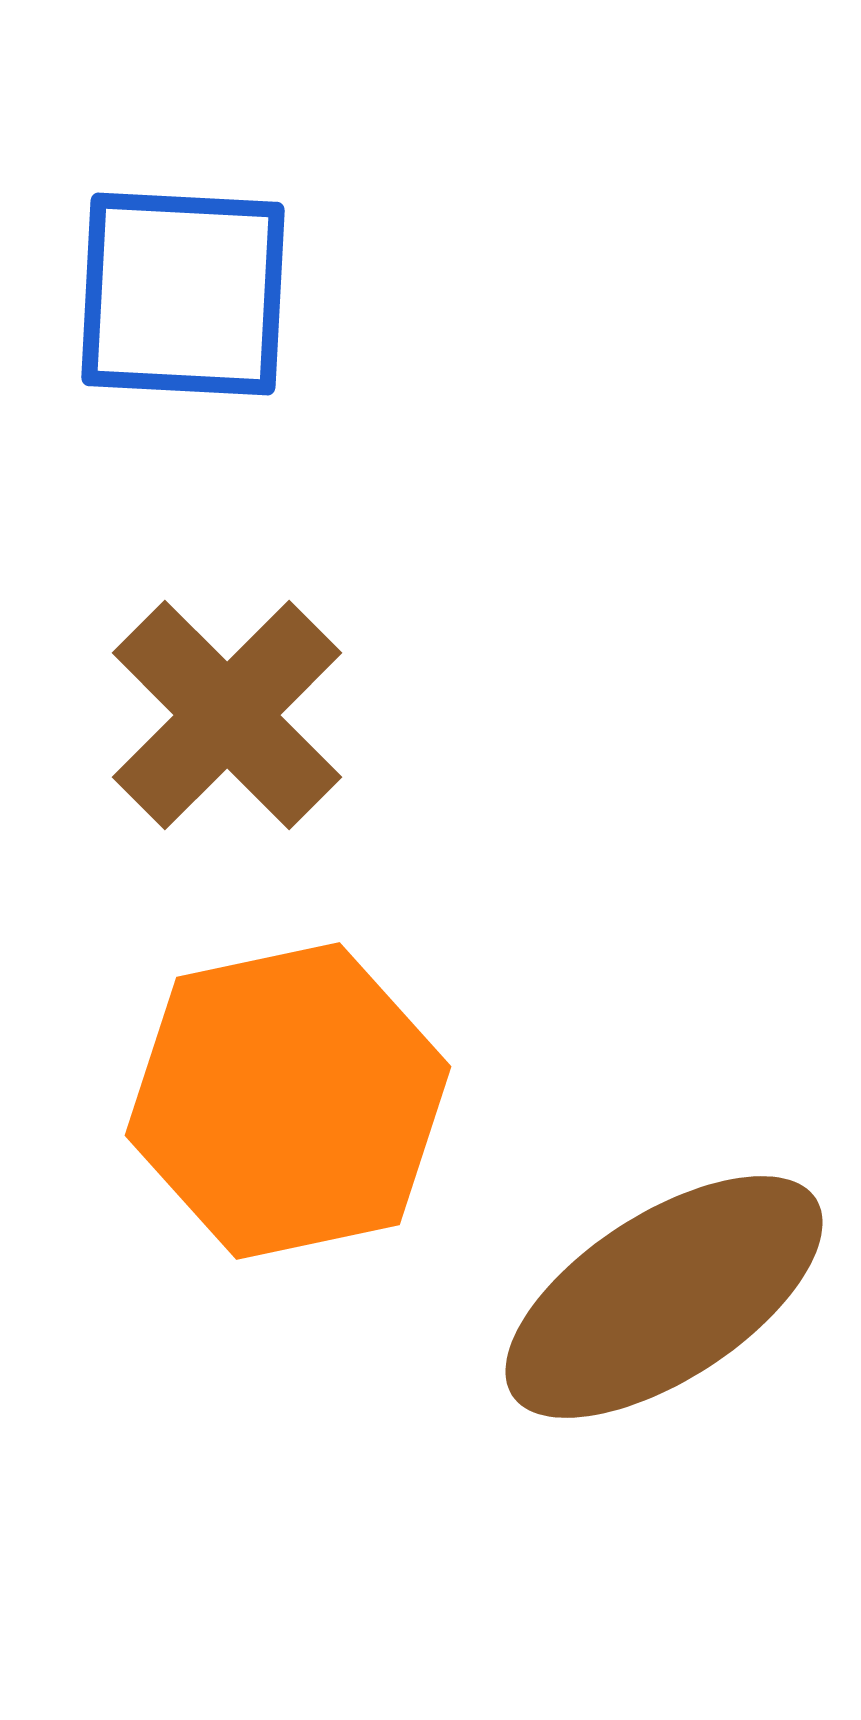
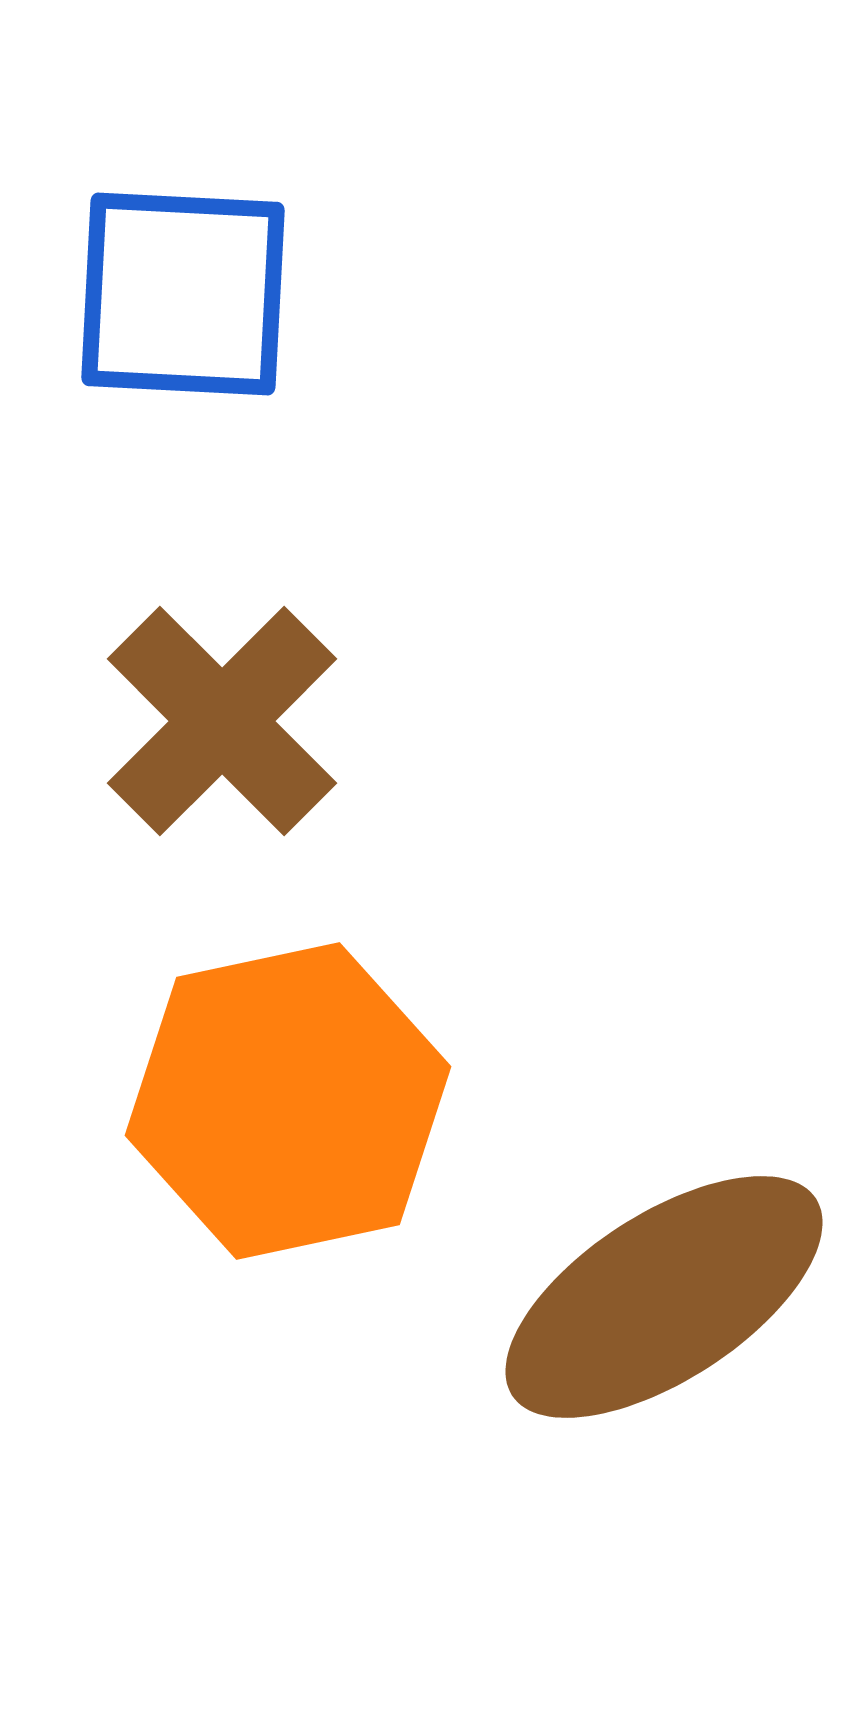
brown cross: moved 5 px left, 6 px down
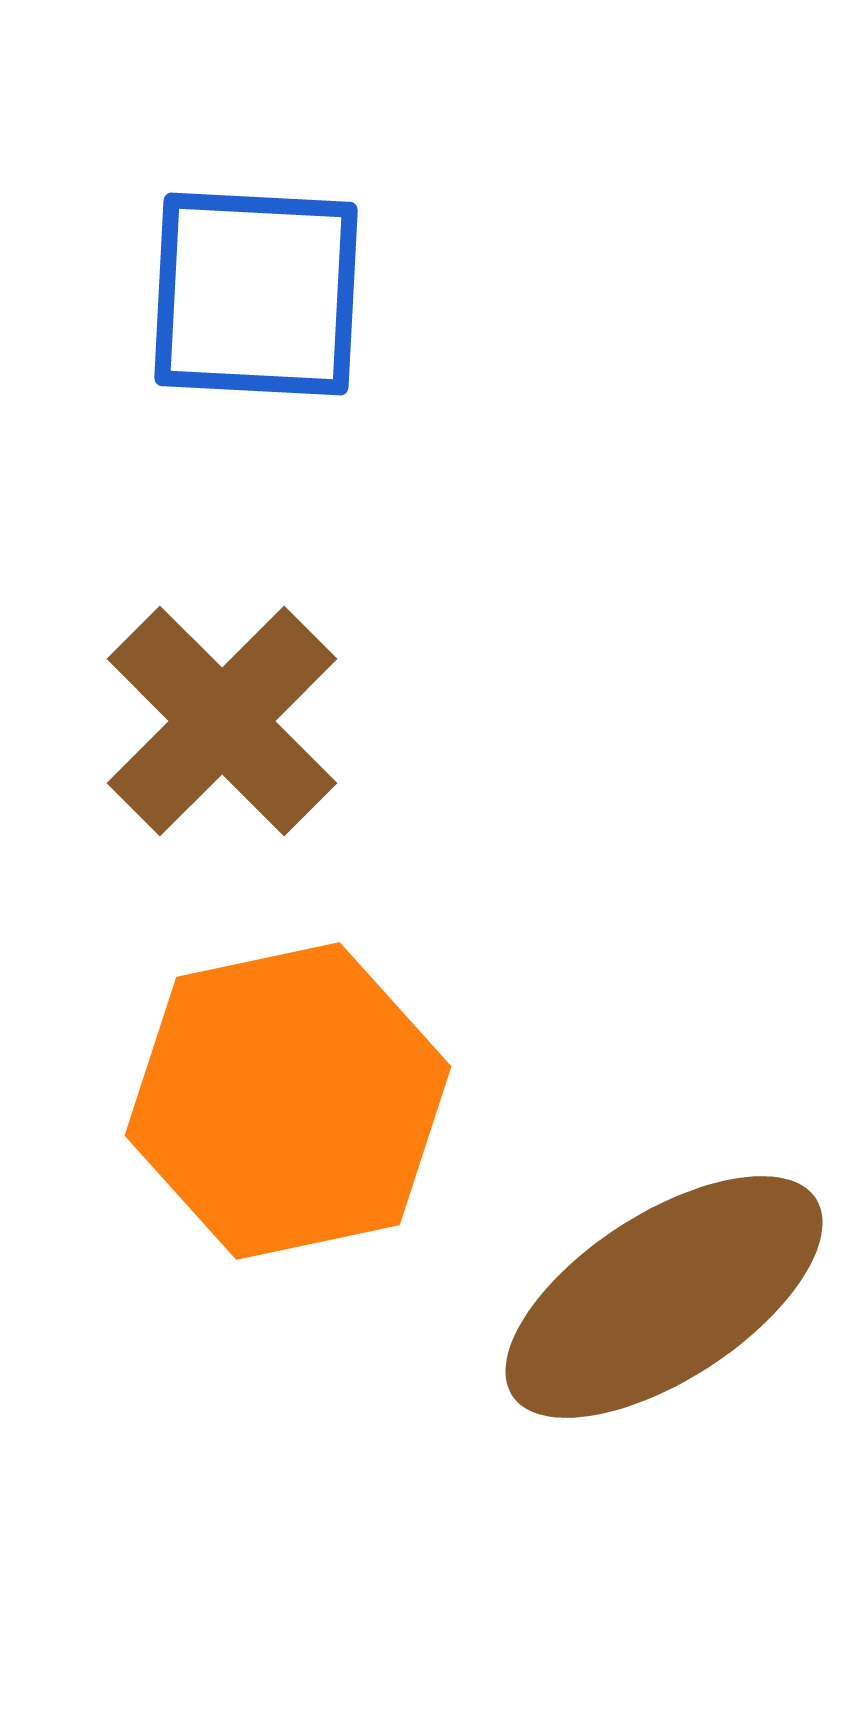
blue square: moved 73 px right
